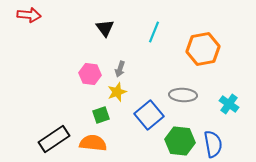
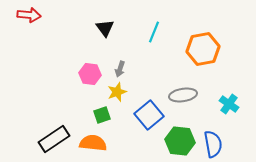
gray ellipse: rotated 12 degrees counterclockwise
green square: moved 1 px right
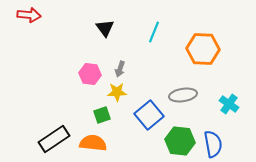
orange hexagon: rotated 12 degrees clockwise
yellow star: rotated 18 degrees clockwise
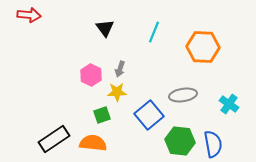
orange hexagon: moved 2 px up
pink hexagon: moved 1 px right, 1 px down; rotated 20 degrees clockwise
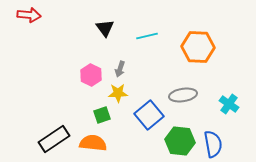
cyan line: moved 7 px left, 4 px down; rotated 55 degrees clockwise
orange hexagon: moved 5 px left
yellow star: moved 1 px right, 1 px down
